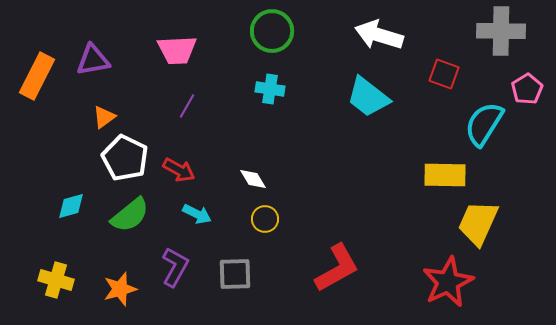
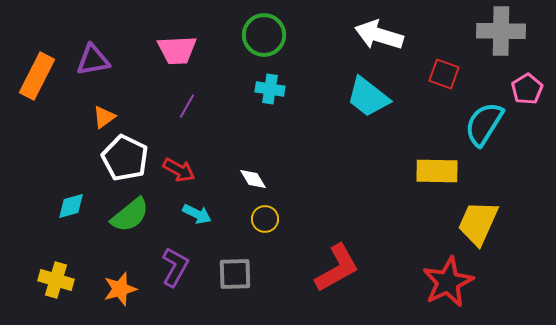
green circle: moved 8 px left, 4 px down
yellow rectangle: moved 8 px left, 4 px up
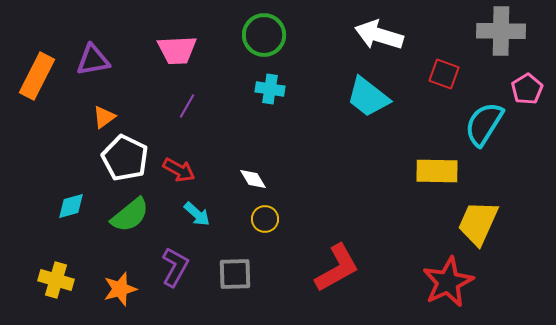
cyan arrow: rotated 16 degrees clockwise
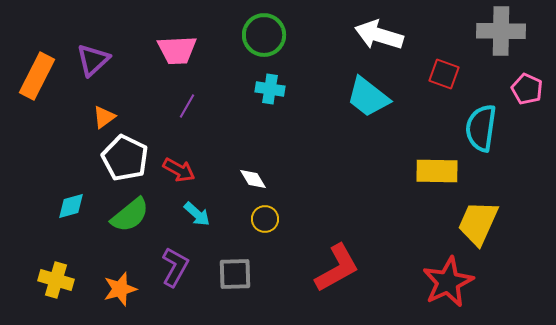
purple triangle: rotated 33 degrees counterclockwise
pink pentagon: rotated 16 degrees counterclockwise
cyan semicircle: moved 3 px left, 4 px down; rotated 24 degrees counterclockwise
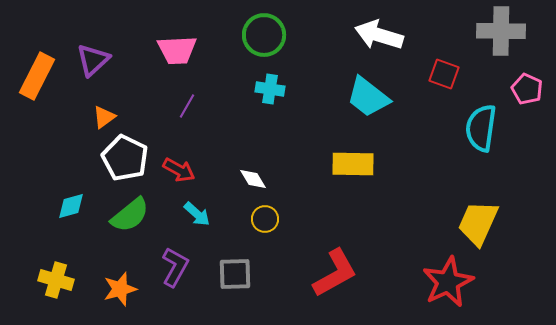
yellow rectangle: moved 84 px left, 7 px up
red L-shape: moved 2 px left, 5 px down
